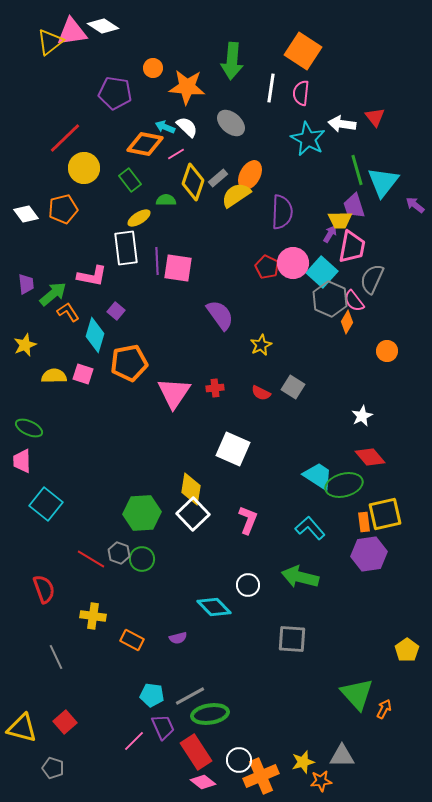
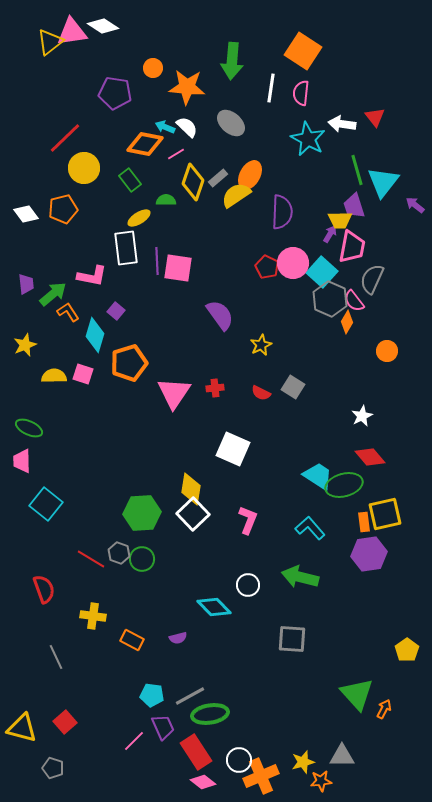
orange pentagon at (129, 363): rotated 6 degrees counterclockwise
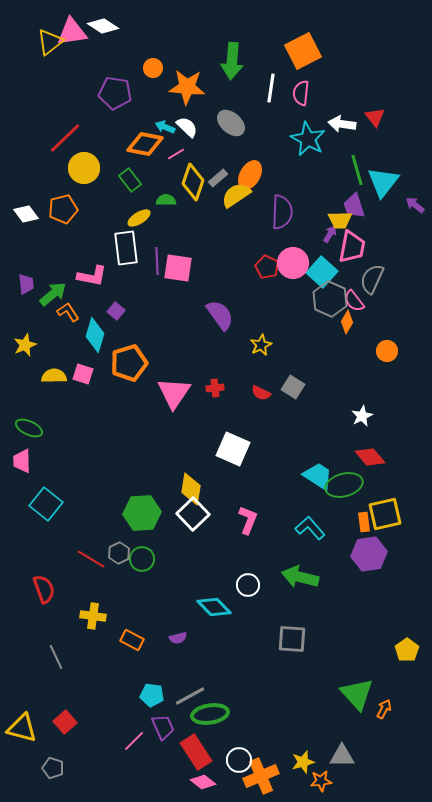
orange square at (303, 51): rotated 30 degrees clockwise
gray hexagon at (119, 553): rotated 15 degrees clockwise
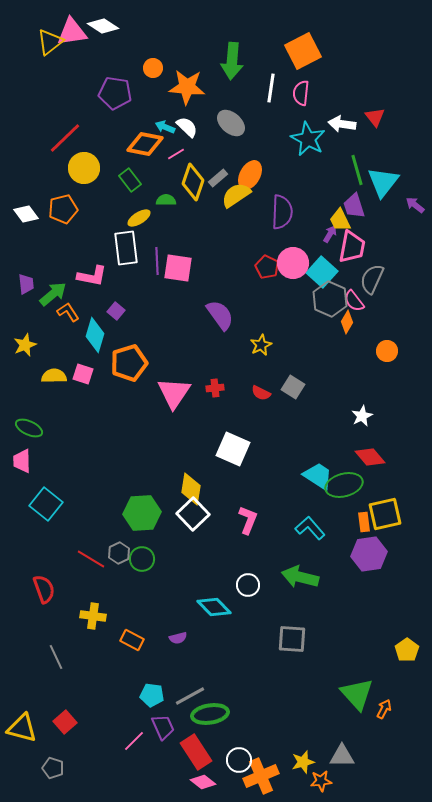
yellow trapezoid at (340, 220): rotated 65 degrees clockwise
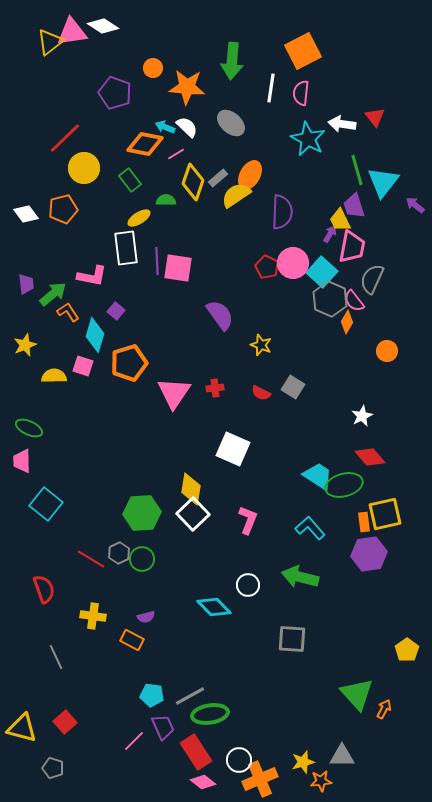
purple pentagon at (115, 93): rotated 12 degrees clockwise
yellow star at (261, 345): rotated 25 degrees counterclockwise
pink square at (83, 374): moved 8 px up
purple semicircle at (178, 638): moved 32 px left, 21 px up
orange cross at (261, 776): moved 1 px left, 3 px down
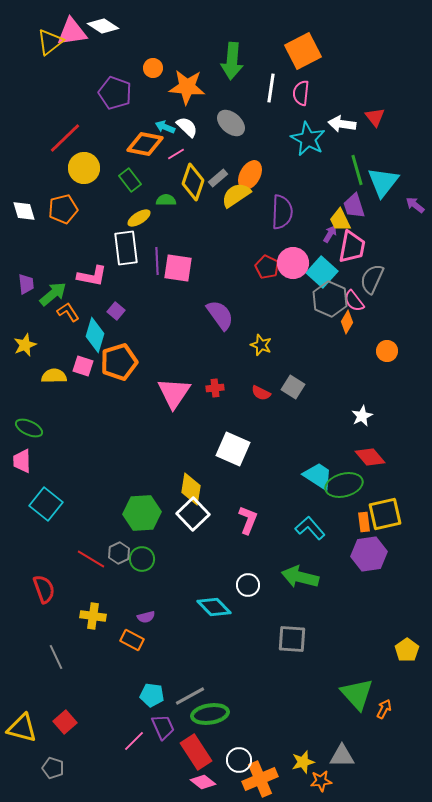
white diamond at (26, 214): moved 2 px left, 3 px up; rotated 20 degrees clockwise
orange pentagon at (129, 363): moved 10 px left, 1 px up
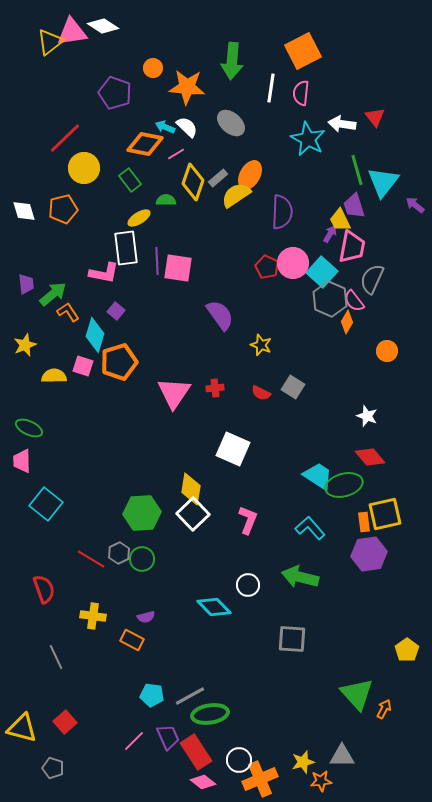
pink L-shape at (92, 276): moved 12 px right, 3 px up
white star at (362, 416): moved 5 px right; rotated 25 degrees counterclockwise
purple trapezoid at (163, 727): moved 5 px right, 10 px down
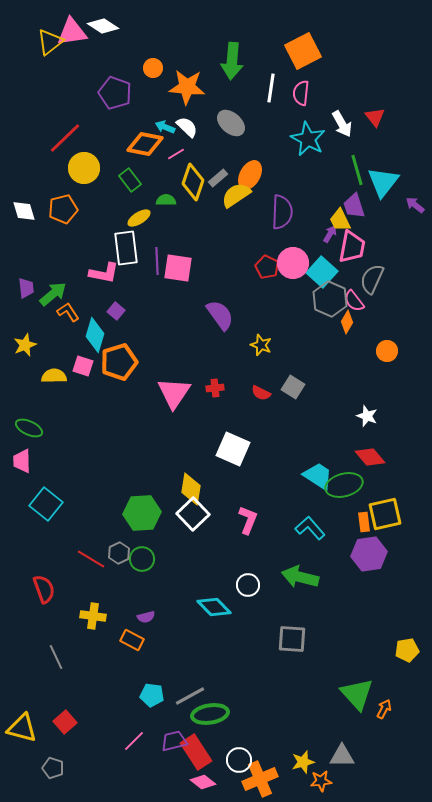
white arrow at (342, 124): rotated 128 degrees counterclockwise
purple trapezoid at (26, 284): moved 4 px down
yellow pentagon at (407, 650): rotated 25 degrees clockwise
purple trapezoid at (168, 737): moved 6 px right, 4 px down; rotated 80 degrees counterclockwise
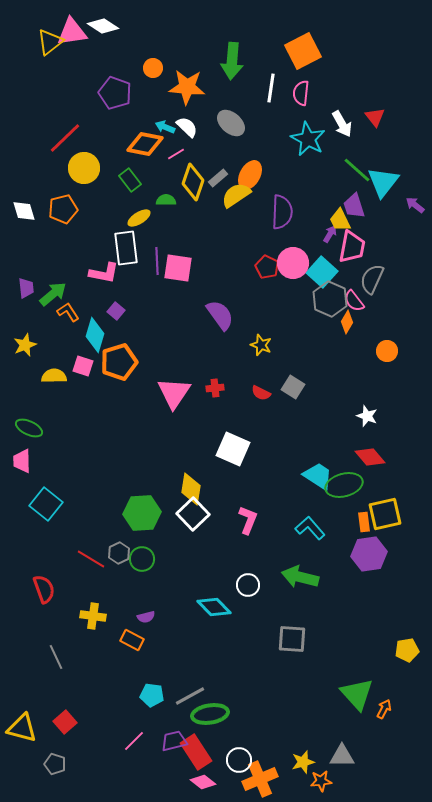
green line at (357, 170): rotated 32 degrees counterclockwise
gray pentagon at (53, 768): moved 2 px right, 4 px up
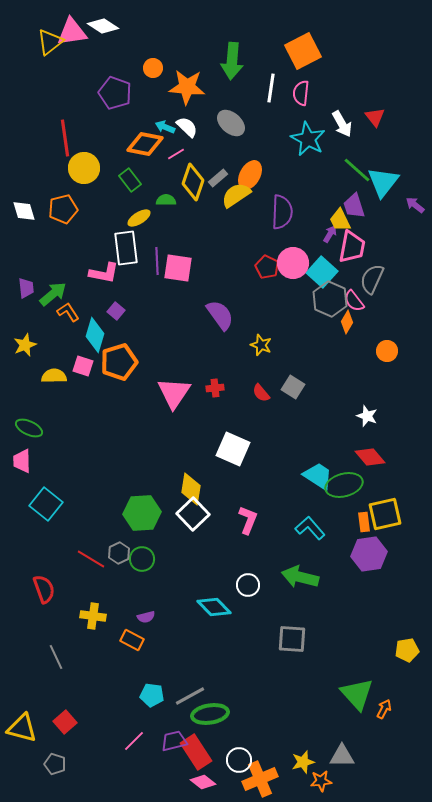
red line at (65, 138): rotated 54 degrees counterclockwise
red semicircle at (261, 393): rotated 24 degrees clockwise
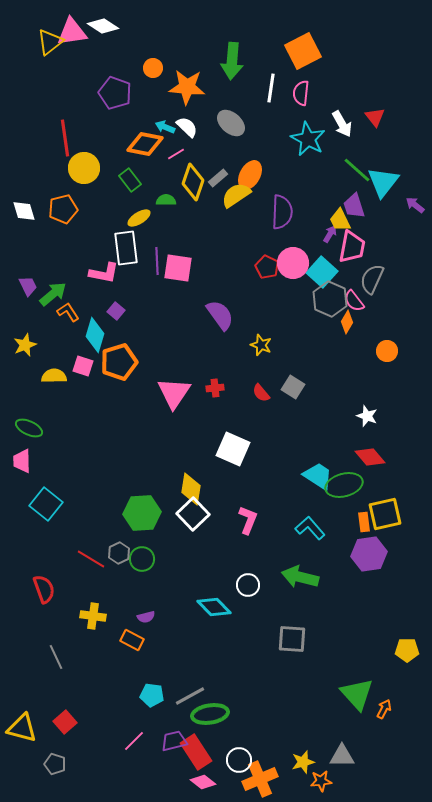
purple trapezoid at (26, 288): moved 2 px right, 2 px up; rotated 20 degrees counterclockwise
yellow pentagon at (407, 650): rotated 10 degrees clockwise
